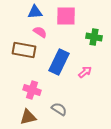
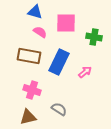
blue triangle: rotated 21 degrees clockwise
pink square: moved 7 px down
brown rectangle: moved 5 px right, 6 px down
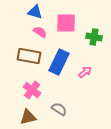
pink cross: rotated 18 degrees clockwise
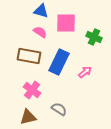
blue triangle: moved 6 px right, 1 px up
green cross: rotated 14 degrees clockwise
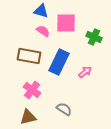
pink semicircle: moved 3 px right, 1 px up
gray semicircle: moved 5 px right
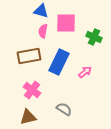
pink semicircle: rotated 112 degrees counterclockwise
brown rectangle: rotated 20 degrees counterclockwise
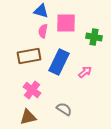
green cross: rotated 14 degrees counterclockwise
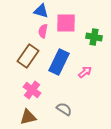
brown rectangle: moved 1 px left; rotated 45 degrees counterclockwise
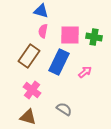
pink square: moved 4 px right, 12 px down
brown rectangle: moved 1 px right
brown triangle: rotated 30 degrees clockwise
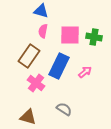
blue rectangle: moved 4 px down
pink cross: moved 4 px right, 7 px up
